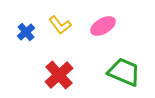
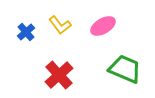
green trapezoid: moved 1 px right, 3 px up
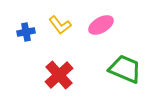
pink ellipse: moved 2 px left, 1 px up
blue cross: rotated 30 degrees clockwise
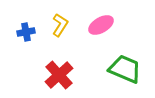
yellow L-shape: rotated 110 degrees counterclockwise
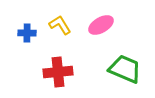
yellow L-shape: rotated 65 degrees counterclockwise
blue cross: moved 1 px right, 1 px down; rotated 12 degrees clockwise
red cross: moved 1 px left, 3 px up; rotated 36 degrees clockwise
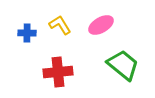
green trapezoid: moved 2 px left, 4 px up; rotated 16 degrees clockwise
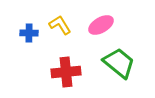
blue cross: moved 2 px right
green trapezoid: moved 4 px left, 2 px up
red cross: moved 8 px right
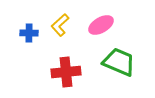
yellow L-shape: rotated 100 degrees counterclockwise
green trapezoid: moved 1 px up; rotated 16 degrees counterclockwise
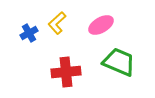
yellow L-shape: moved 3 px left, 2 px up
blue cross: rotated 30 degrees counterclockwise
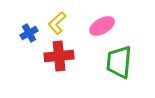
pink ellipse: moved 1 px right, 1 px down
green trapezoid: rotated 108 degrees counterclockwise
red cross: moved 7 px left, 16 px up
